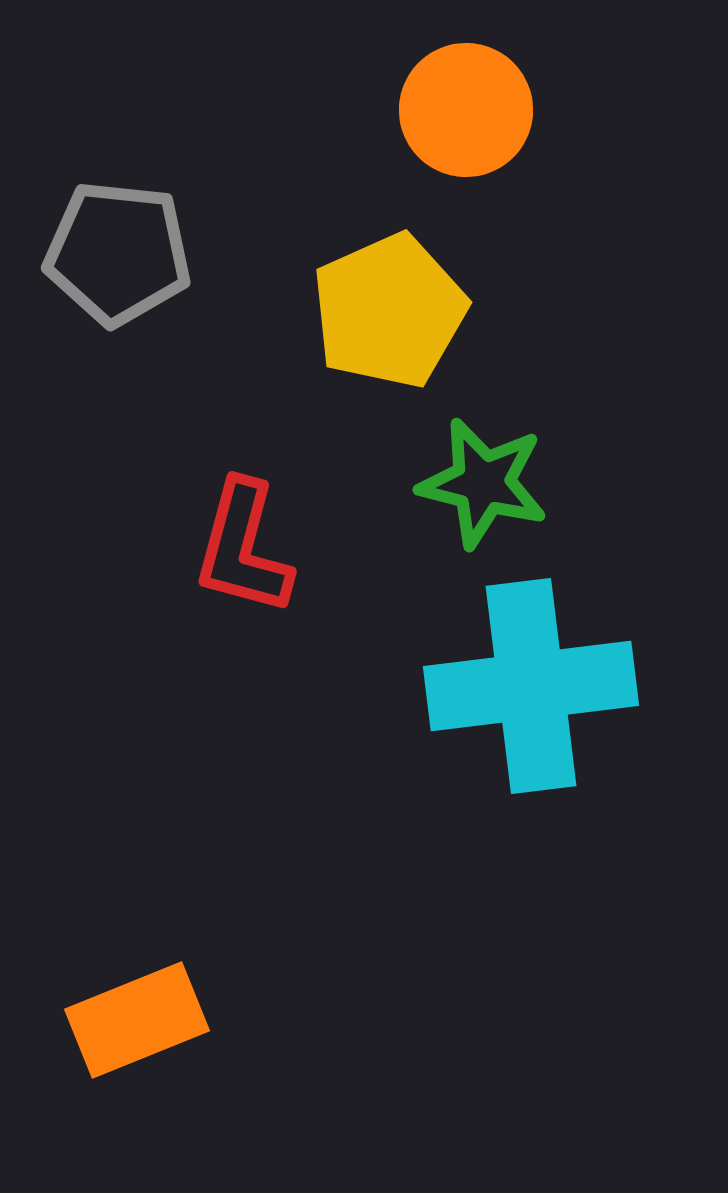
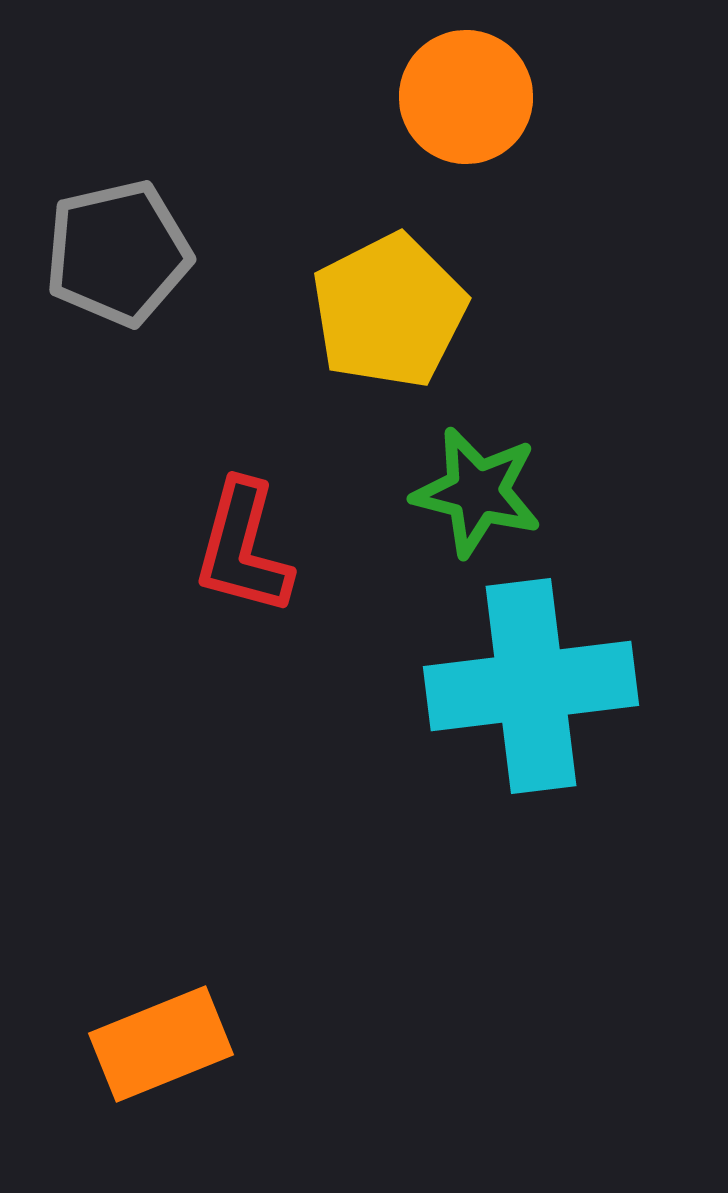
orange circle: moved 13 px up
gray pentagon: rotated 19 degrees counterclockwise
yellow pentagon: rotated 3 degrees counterclockwise
green star: moved 6 px left, 9 px down
orange rectangle: moved 24 px right, 24 px down
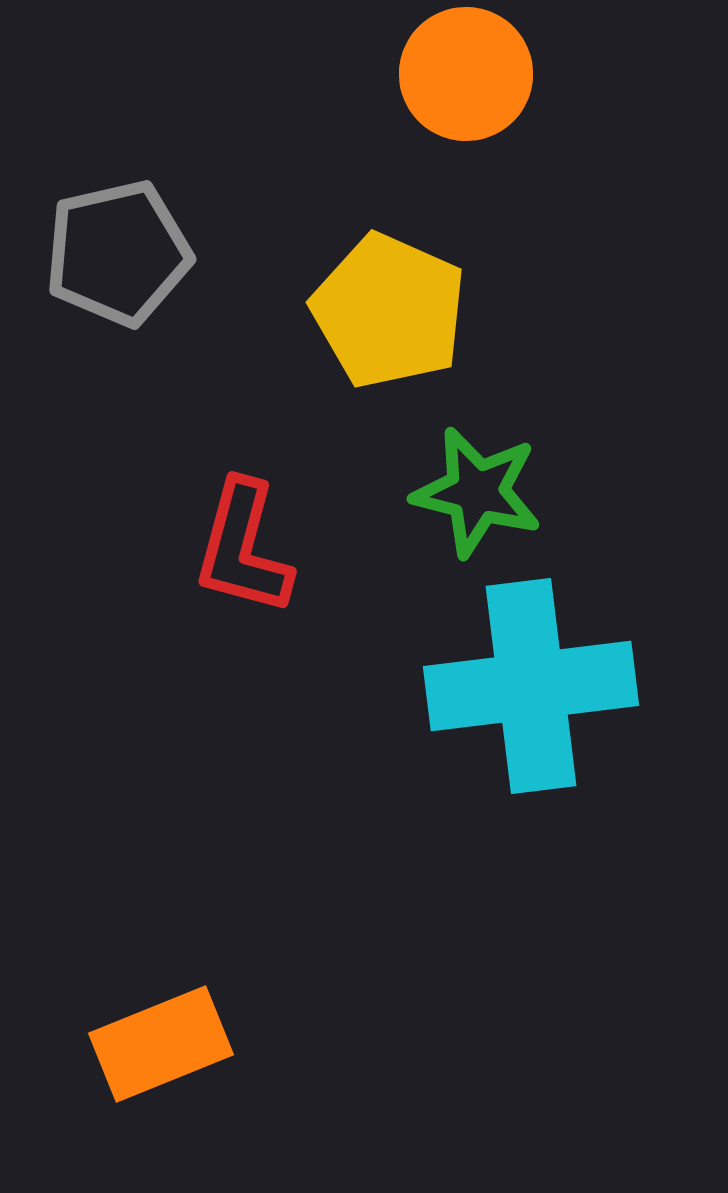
orange circle: moved 23 px up
yellow pentagon: rotated 21 degrees counterclockwise
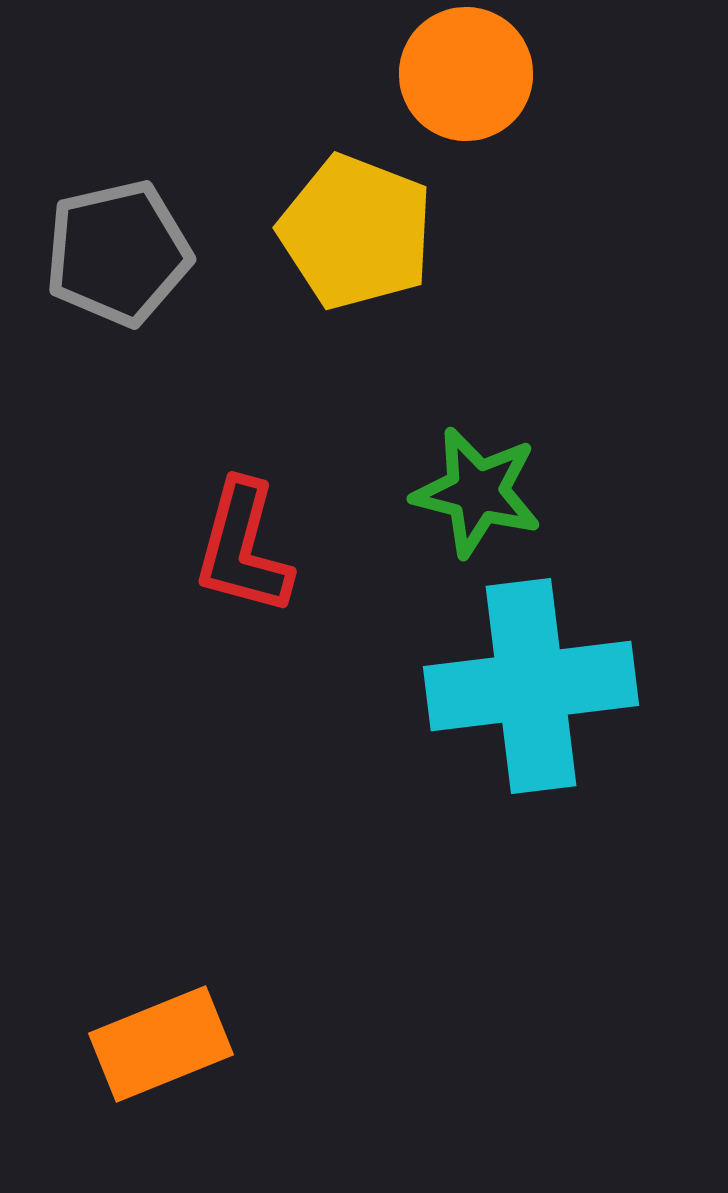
yellow pentagon: moved 33 px left, 79 px up; rotated 3 degrees counterclockwise
